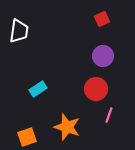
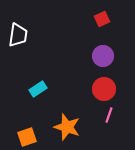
white trapezoid: moved 1 px left, 4 px down
red circle: moved 8 px right
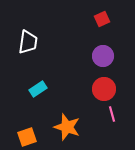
white trapezoid: moved 10 px right, 7 px down
pink line: moved 3 px right, 1 px up; rotated 35 degrees counterclockwise
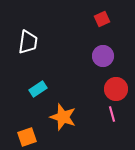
red circle: moved 12 px right
orange star: moved 4 px left, 10 px up
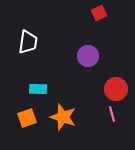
red square: moved 3 px left, 6 px up
purple circle: moved 15 px left
cyan rectangle: rotated 36 degrees clockwise
orange square: moved 19 px up
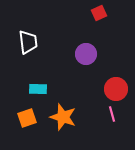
white trapezoid: rotated 15 degrees counterclockwise
purple circle: moved 2 px left, 2 px up
